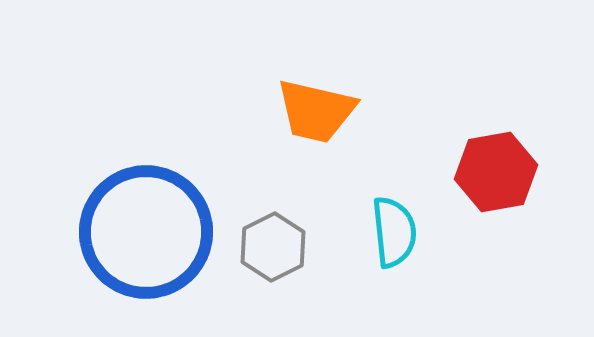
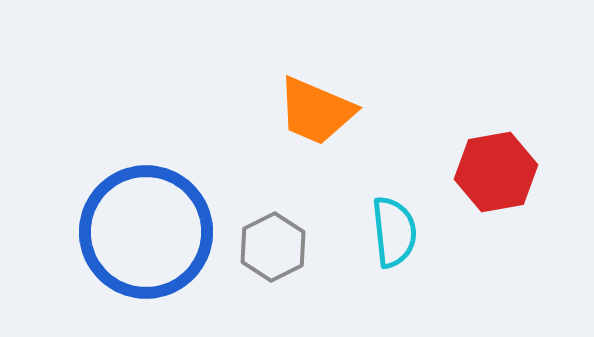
orange trapezoid: rotated 10 degrees clockwise
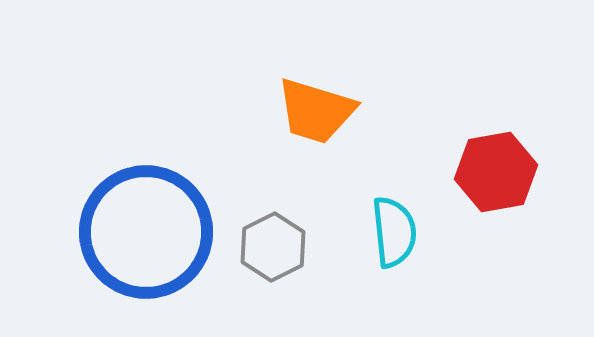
orange trapezoid: rotated 6 degrees counterclockwise
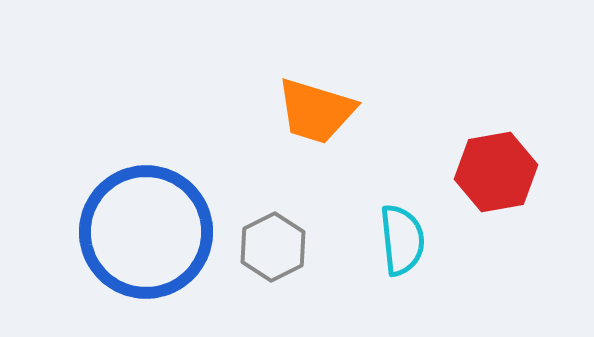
cyan semicircle: moved 8 px right, 8 px down
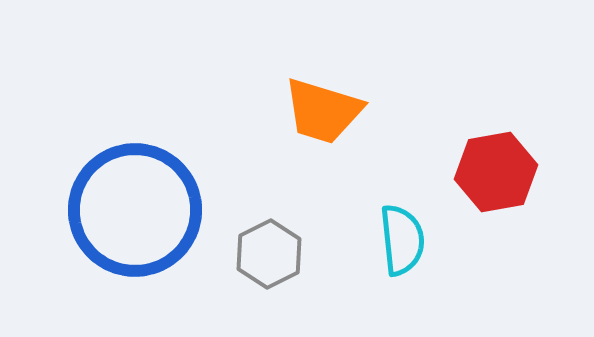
orange trapezoid: moved 7 px right
blue circle: moved 11 px left, 22 px up
gray hexagon: moved 4 px left, 7 px down
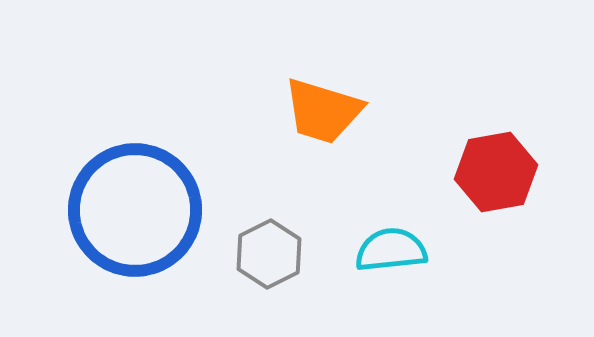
cyan semicircle: moved 11 px left, 10 px down; rotated 90 degrees counterclockwise
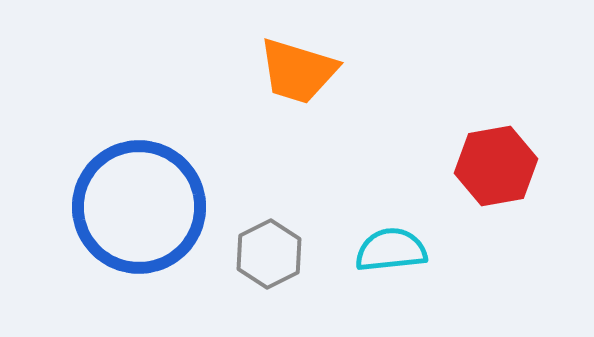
orange trapezoid: moved 25 px left, 40 px up
red hexagon: moved 6 px up
blue circle: moved 4 px right, 3 px up
